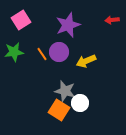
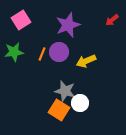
red arrow: rotated 32 degrees counterclockwise
orange line: rotated 56 degrees clockwise
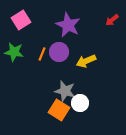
purple star: rotated 25 degrees counterclockwise
green star: rotated 18 degrees clockwise
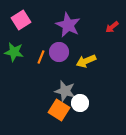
red arrow: moved 7 px down
orange line: moved 1 px left, 3 px down
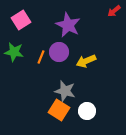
red arrow: moved 2 px right, 16 px up
white circle: moved 7 px right, 8 px down
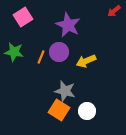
pink square: moved 2 px right, 3 px up
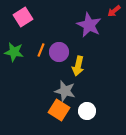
purple star: moved 21 px right
orange line: moved 7 px up
yellow arrow: moved 8 px left, 5 px down; rotated 54 degrees counterclockwise
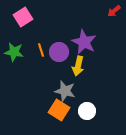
purple star: moved 5 px left, 17 px down
orange line: rotated 40 degrees counterclockwise
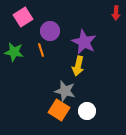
red arrow: moved 2 px right, 2 px down; rotated 48 degrees counterclockwise
purple circle: moved 9 px left, 21 px up
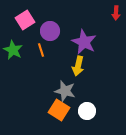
pink square: moved 2 px right, 3 px down
green star: moved 1 px left, 2 px up; rotated 18 degrees clockwise
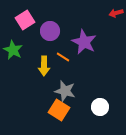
red arrow: rotated 72 degrees clockwise
orange line: moved 22 px right, 7 px down; rotated 40 degrees counterclockwise
yellow arrow: moved 34 px left; rotated 12 degrees counterclockwise
white circle: moved 13 px right, 4 px up
